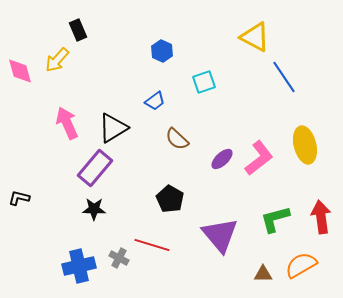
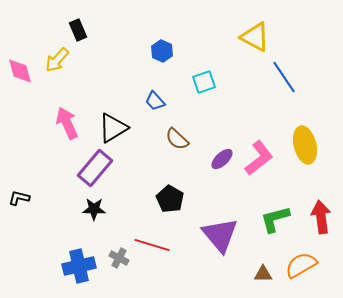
blue trapezoid: rotated 85 degrees clockwise
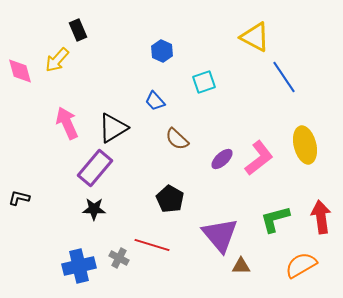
brown triangle: moved 22 px left, 8 px up
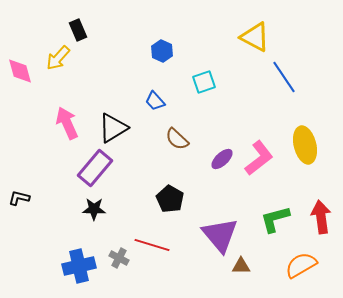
yellow arrow: moved 1 px right, 2 px up
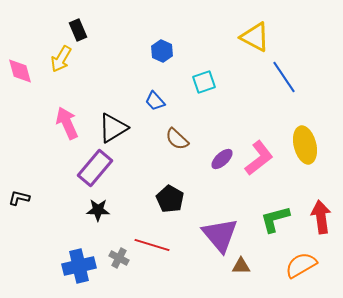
yellow arrow: moved 3 px right, 1 px down; rotated 12 degrees counterclockwise
black star: moved 4 px right, 1 px down
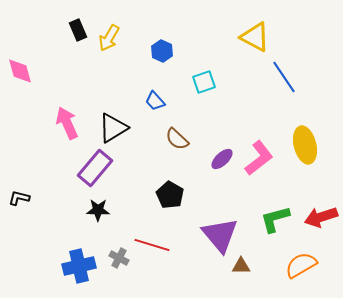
yellow arrow: moved 48 px right, 21 px up
black pentagon: moved 4 px up
red arrow: rotated 100 degrees counterclockwise
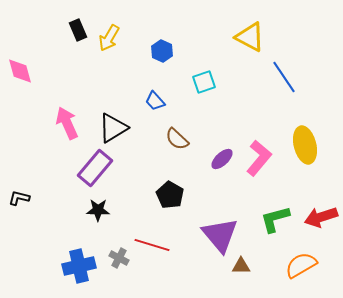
yellow triangle: moved 5 px left
pink L-shape: rotated 12 degrees counterclockwise
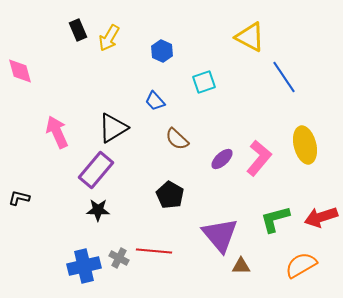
pink arrow: moved 10 px left, 9 px down
purple rectangle: moved 1 px right, 2 px down
red line: moved 2 px right, 6 px down; rotated 12 degrees counterclockwise
blue cross: moved 5 px right
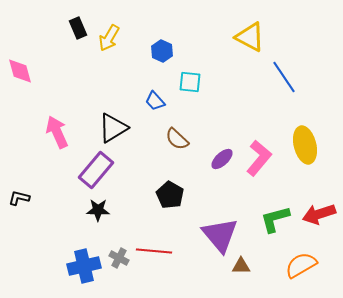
black rectangle: moved 2 px up
cyan square: moved 14 px left; rotated 25 degrees clockwise
red arrow: moved 2 px left, 3 px up
